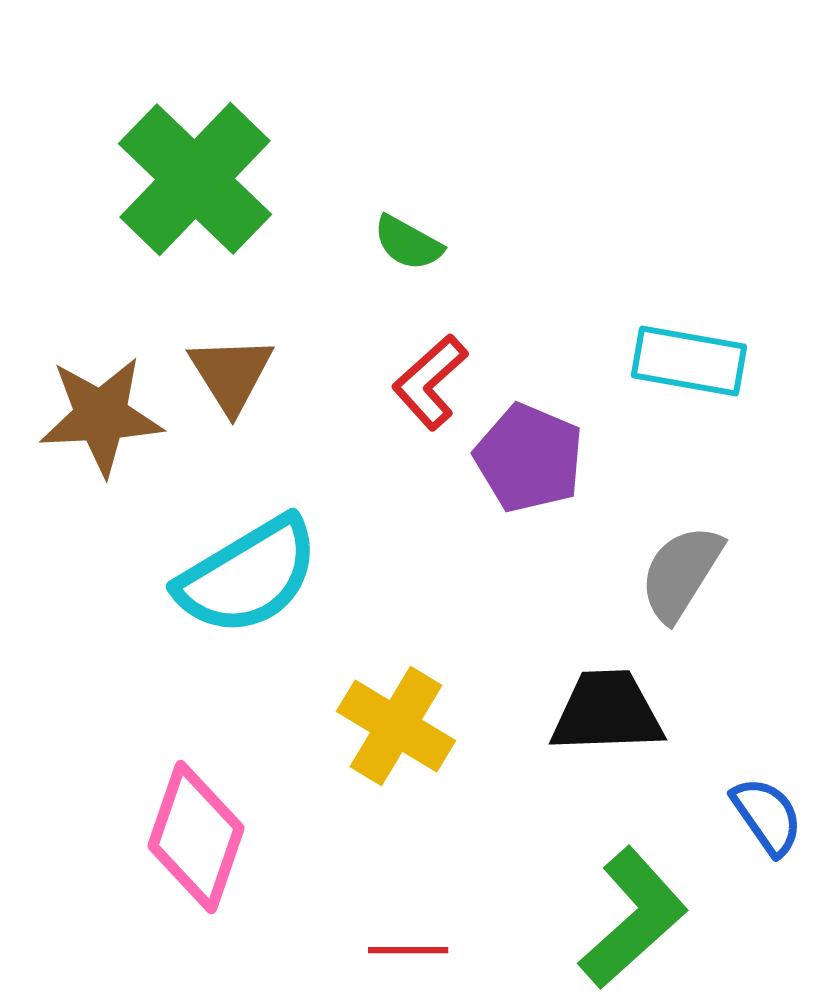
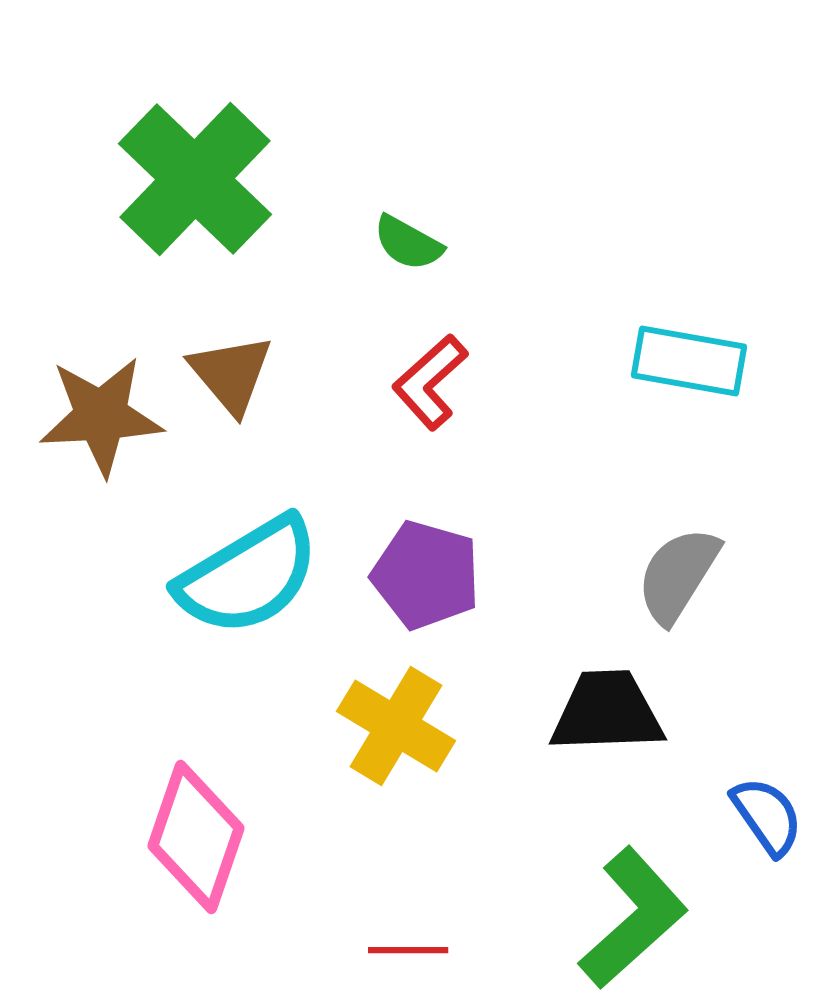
brown triangle: rotated 8 degrees counterclockwise
purple pentagon: moved 103 px left, 117 px down; rotated 7 degrees counterclockwise
gray semicircle: moved 3 px left, 2 px down
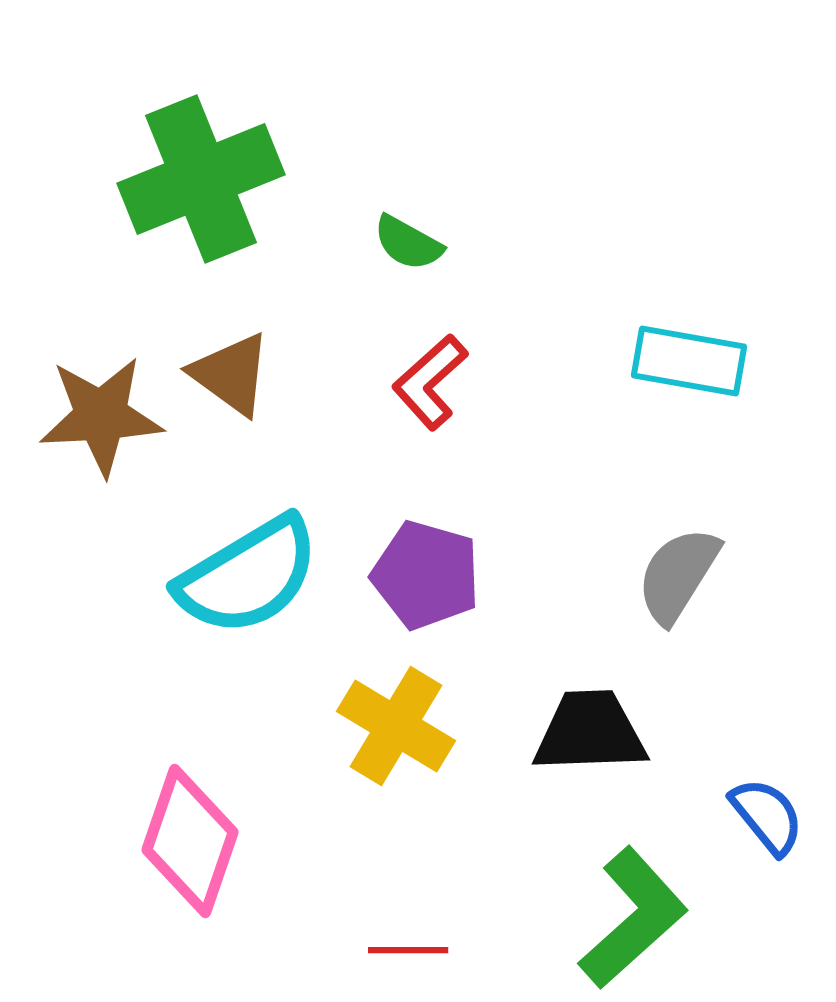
green cross: moved 6 px right; rotated 24 degrees clockwise
brown triangle: rotated 14 degrees counterclockwise
black trapezoid: moved 17 px left, 20 px down
blue semicircle: rotated 4 degrees counterclockwise
pink diamond: moved 6 px left, 4 px down
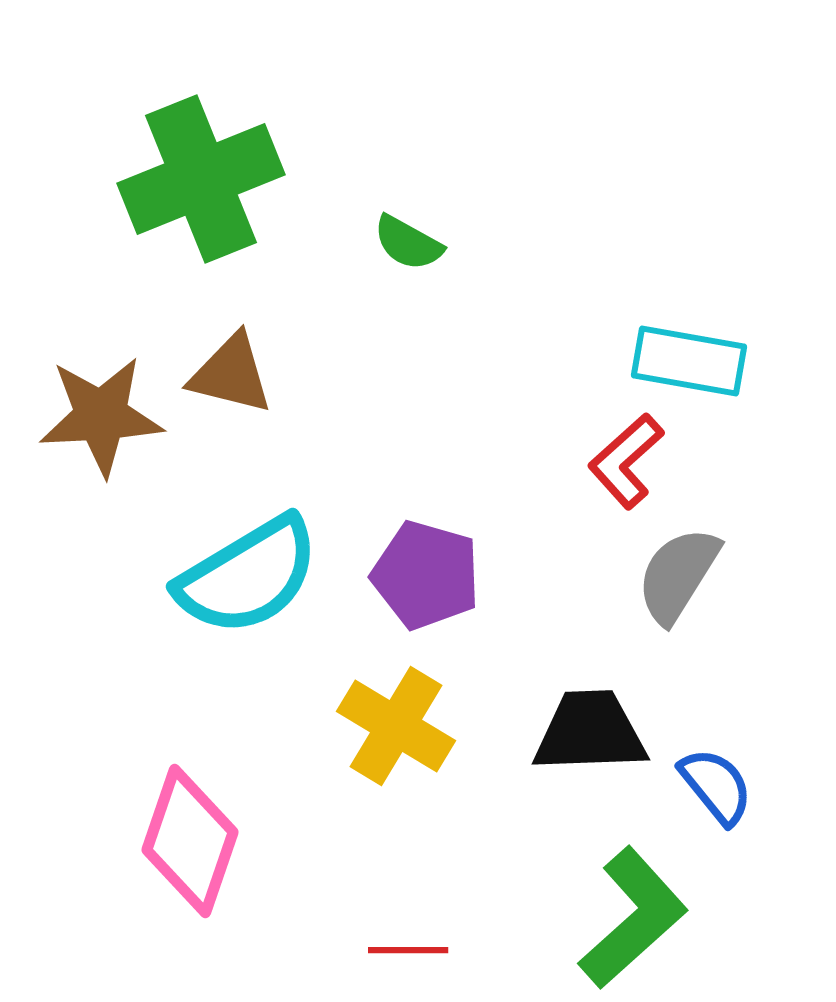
brown triangle: rotated 22 degrees counterclockwise
red L-shape: moved 196 px right, 79 px down
blue semicircle: moved 51 px left, 30 px up
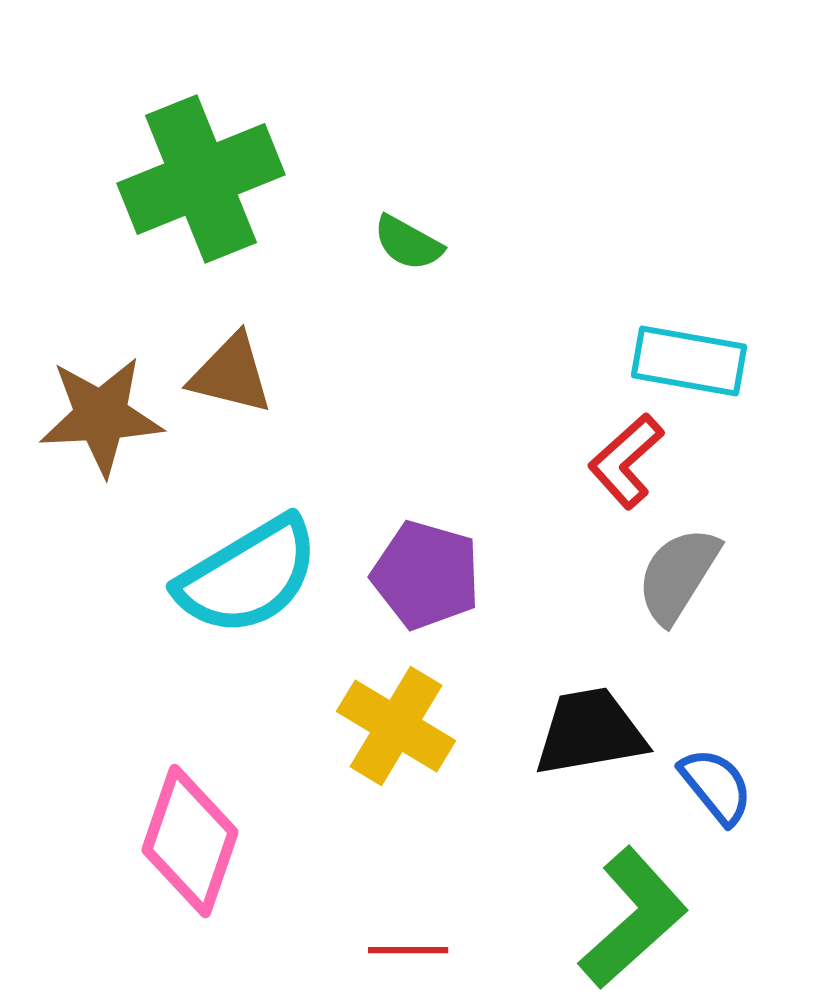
black trapezoid: rotated 8 degrees counterclockwise
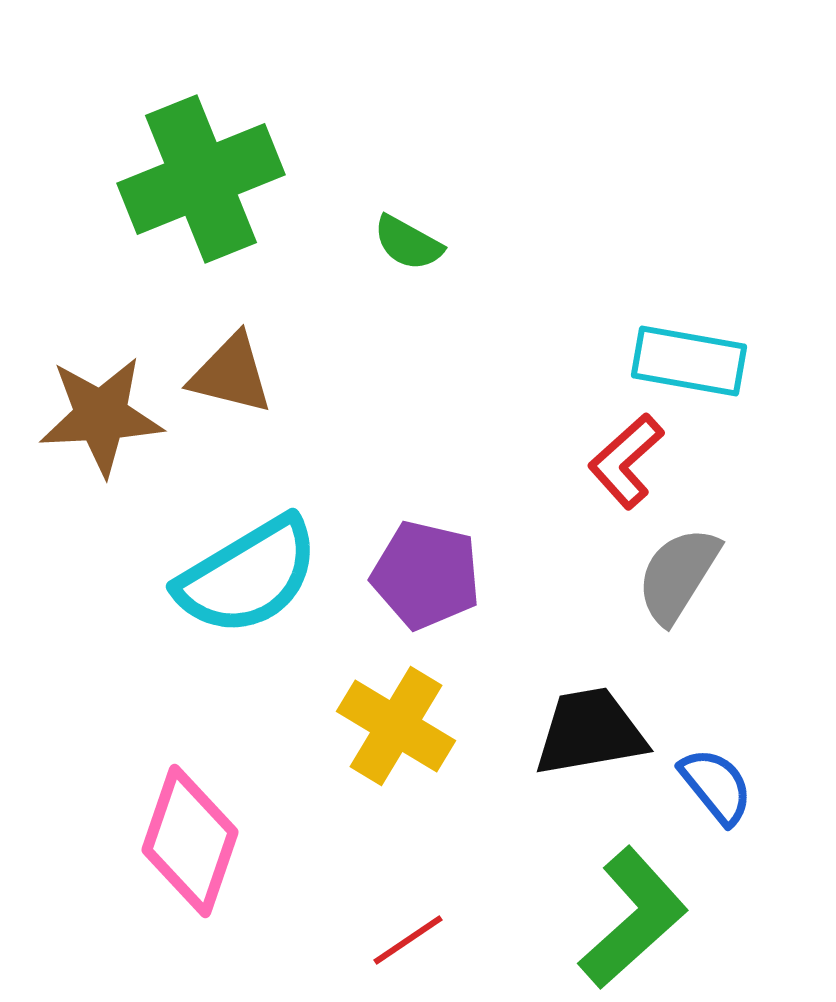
purple pentagon: rotated 3 degrees counterclockwise
red line: moved 10 px up; rotated 34 degrees counterclockwise
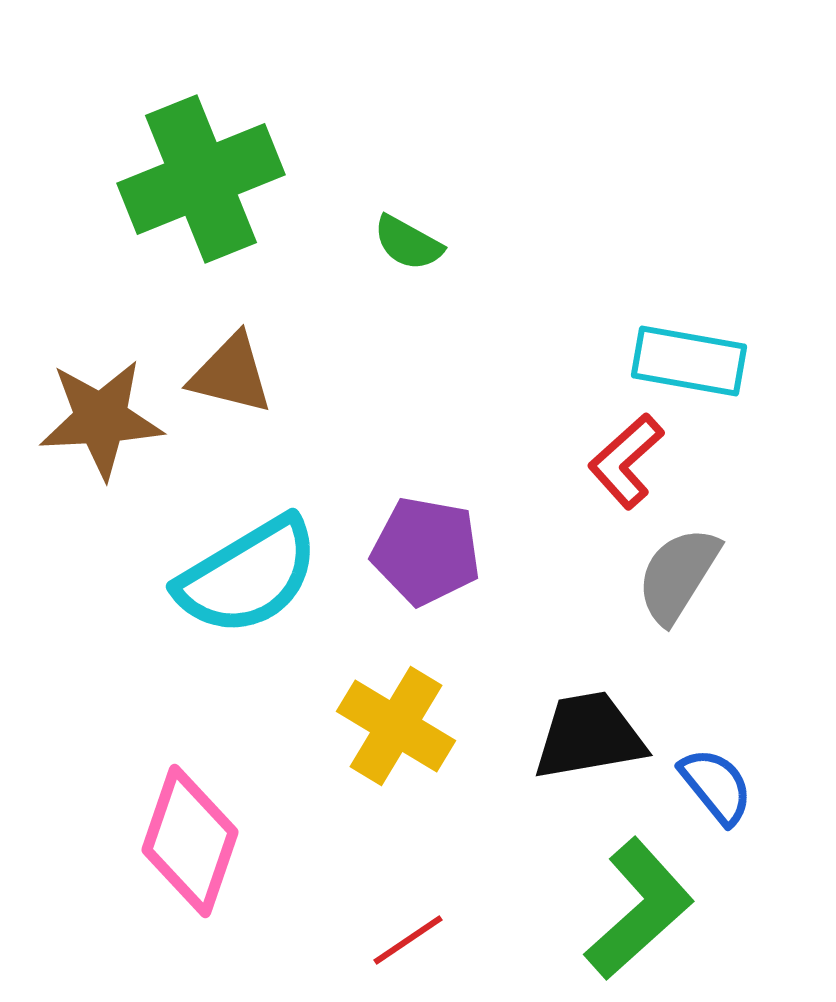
brown star: moved 3 px down
purple pentagon: moved 24 px up; rotated 3 degrees counterclockwise
black trapezoid: moved 1 px left, 4 px down
green L-shape: moved 6 px right, 9 px up
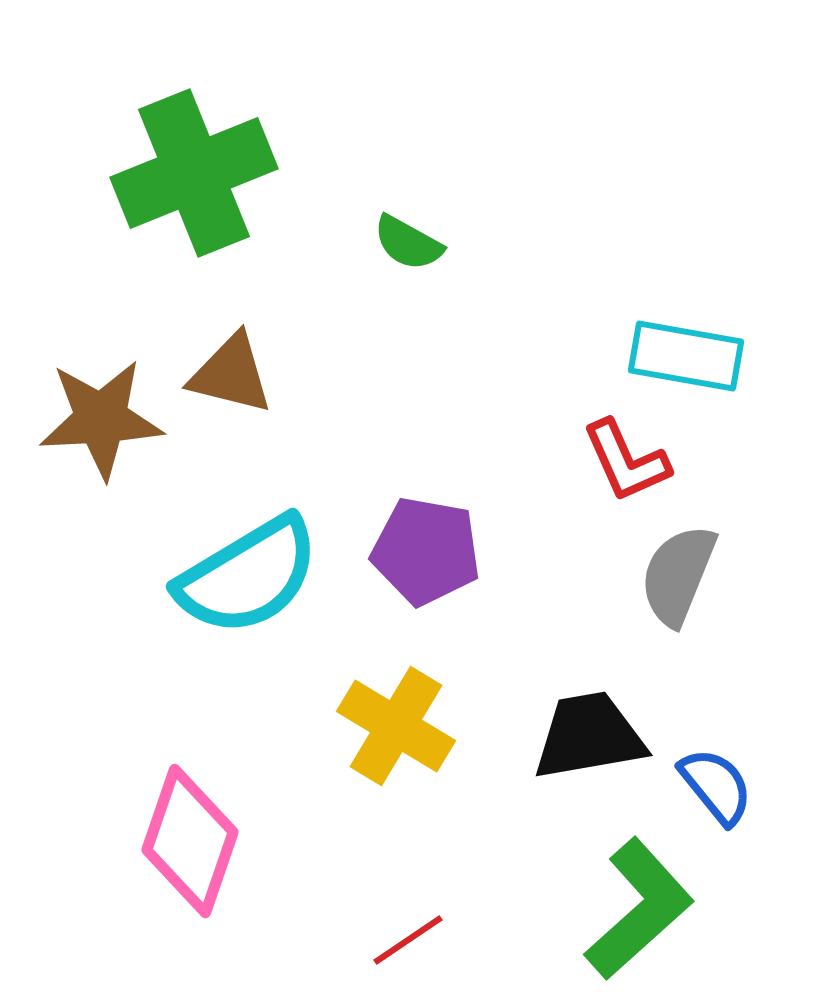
green cross: moved 7 px left, 6 px up
cyan rectangle: moved 3 px left, 5 px up
red L-shape: rotated 72 degrees counterclockwise
gray semicircle: rotated 10 degrees counterclockwise
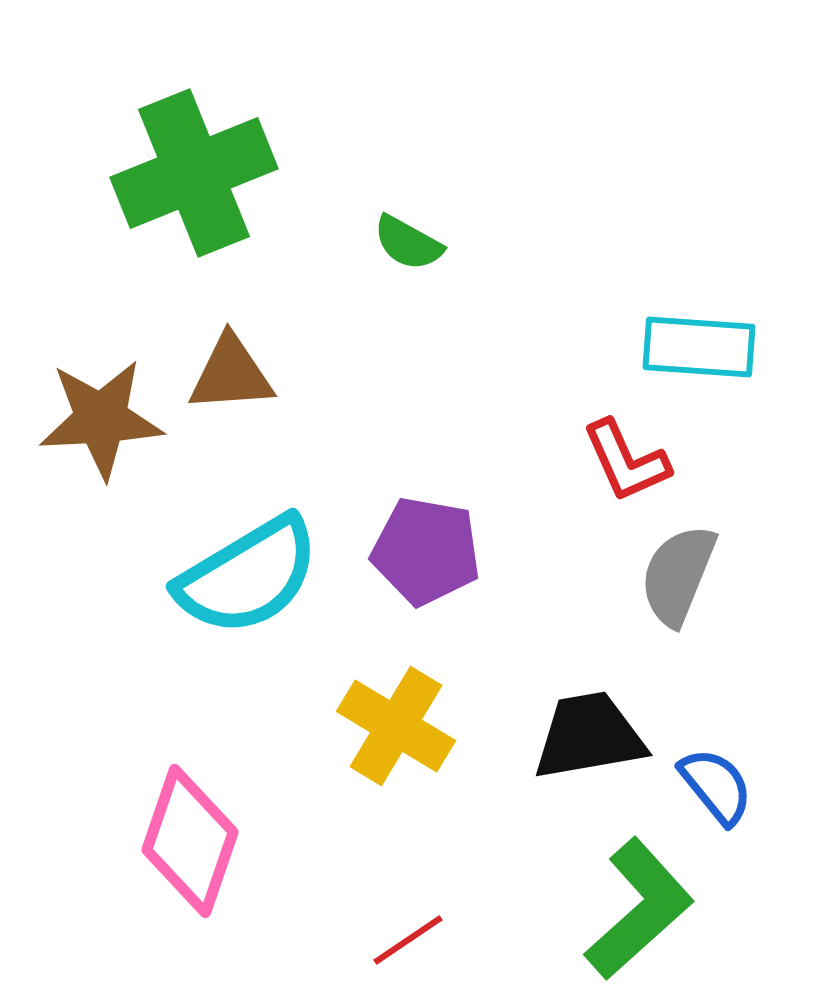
cyan rectangle: moved 13 px right, 9 px up; rotated 6 degrees counterclockwise
brown triangle: rotated 18 degrees counterclockwise
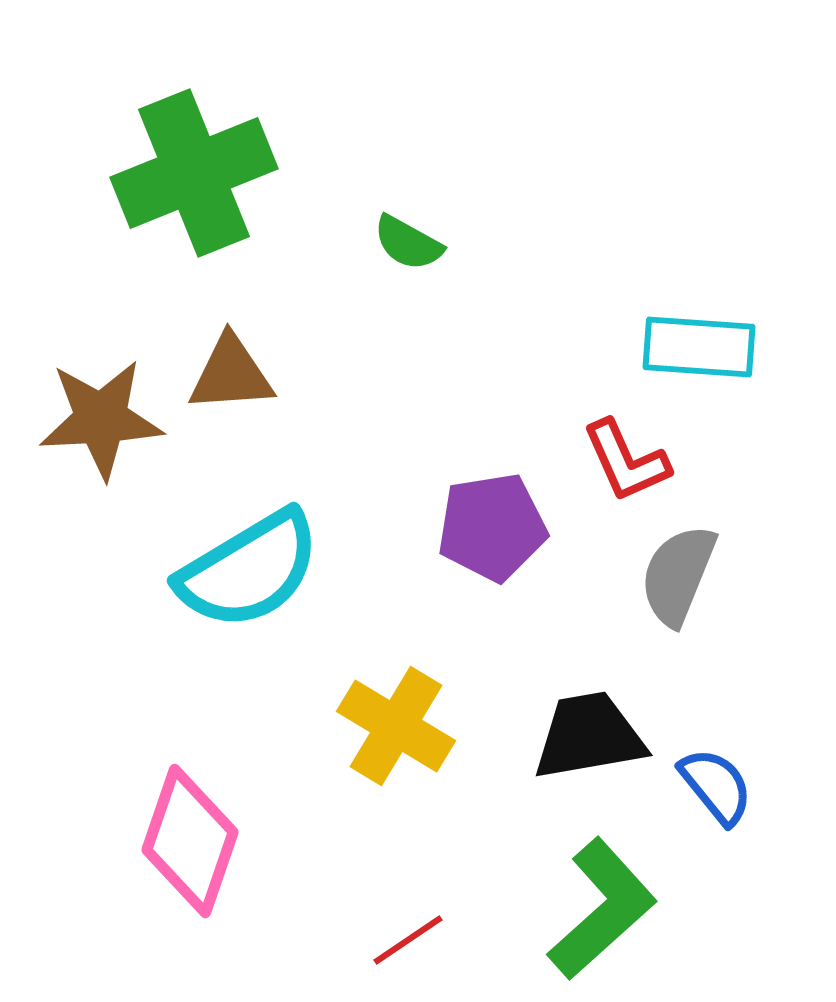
purple pentagon: moved 66 px right, 24 px up; rotated 19 degrees counterclockwise
cyan semicircle: moved 1 px right, 6 px up
green L-shape: moved 37 px left
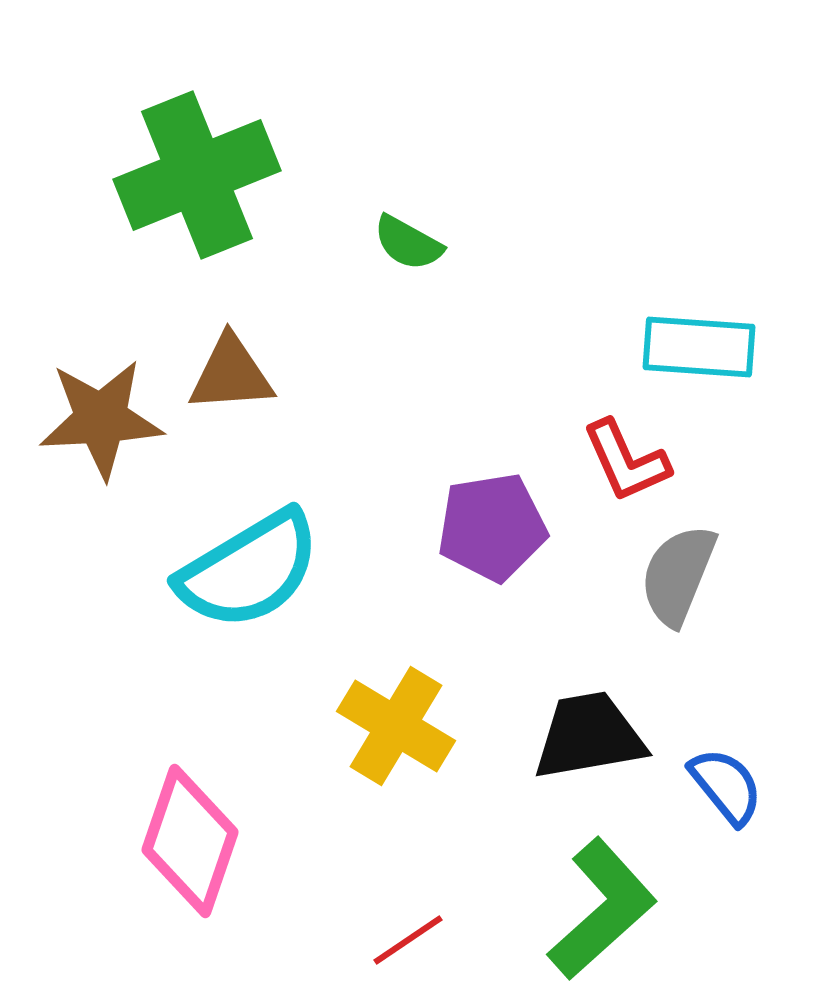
green cross: moved 3 px right, 2 px down
blue semicircle: moved 10 px right
